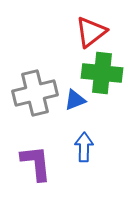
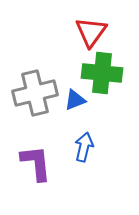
red triangle: rotated 16 degrees counterclockwise
blue arrow: rotated 12 degrees clockwise
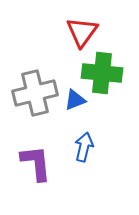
red triangle: moved 9 px left
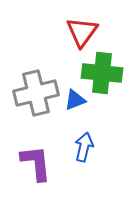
gray cross: moved 1 px right
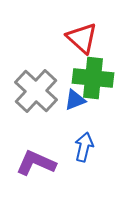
red triangle: moved 6 px down; rotated 24 degrees counterclockwise
green cross: moved 9 px left, 5 px down
gray cross: moved 2 px up; rotated 33 degrees counterclockwise
purple L-shape: rotated 60 degrees counterclockwise
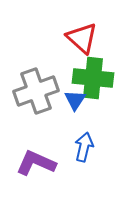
gray cross: rotated 27 degrees clockwise
blue triangle: rotated 35 degrees counterclockwise
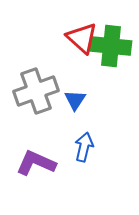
green cross: moved 18 px right, 32 px up
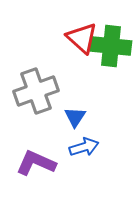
blue triangle: moved 17 px down
blue arrow: rotated 60 degrees clockwise
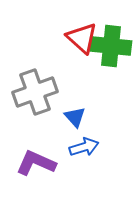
gray cross: moved 1 px left, 1 px down
blue triangle: rotated 15 degrees counterclockwise
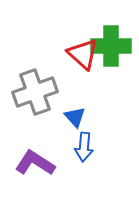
red triangle: moved 1 px right, 16 px down
green cross: rotated 6 degrees counterclockwise
blue arrow: rotated 112 degrees clockwise
purple L-shape: moved 1 px left; rotated 9 degrees clockwise
